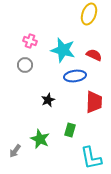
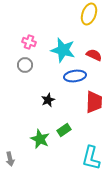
pink cross: moved 1 px left, 1 px down
green rectangle: moved 6 px left; rotated 40 degrees clockwise
gray arrow: moved 5 px left, 8 px down; rotated 48 degrees counterclockwise
cyan L-shape: rotated 25 degrees clockwise
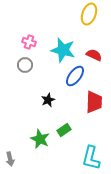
blue ellipse: rotated 45 degrees counterclockwise
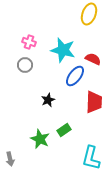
red semicircle: moved 1 px left, 4 px down
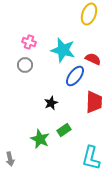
black star: moved 3 px right, 3 px down
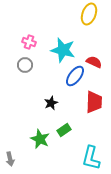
red semicircle: moved 1 px right, 3 px down
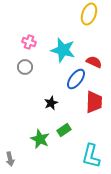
gray circle: moved 2 px down
blue ellipse: moved 1 px right, 3 px down
cyan L-shape: moved 2 px up
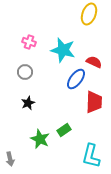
gray circle: moved 5 px down
black star: moved 23 px left
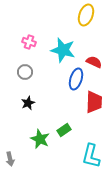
yellow ellipse: moved 3 px left, 1 px down
blue ellipse: rotated 20 degrees counterclockwise
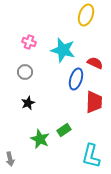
red semicircle: moved 1 px right, 1 px down
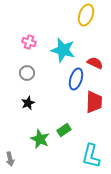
gray circle: moved 2 px right, 1 px down
